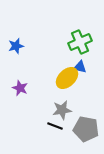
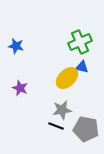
blue star: rotated 28 degrees clockwise
blue triangle: moved 2 px right
black line: moved 1 px right
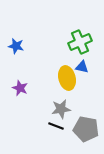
yellow ellipse: rotated 60 degrees counterclockwise
gray star: moved 1 px left, 1 px up
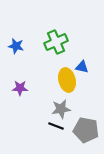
green cross: moved 24 px left
yellow ellipse: moved 2 px down
purple star: rotated 21 degrees counterclockwise
gray pentagon: moved 1 px down
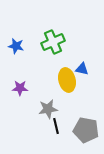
green cross: moved 3 px left
blue triangle: moved 2 px down
gray star: moved 13 px left
black line: rotated 56 degrees clockwise
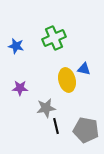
green cross: moved 1 px right, 4 px up
blue triangle: moved 2 px right
gray star: moved 2 px left, 1 px up
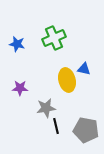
blue star: moved 1 px right, 2 px up
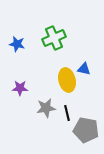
black line: moved 11 px right, 13 px up
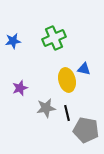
blue star: moved 4 px left, 3 px up; rotated 21 degrees counterclockwise
purple star: rotated 21 degrees counterclockwise
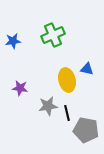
green cross: moved 1 px left, 3 px up
blue triangle: moved 3 px right
purple star: rotated 28 degrees clockwise
gray star: moved 2 px right, 2 px up
